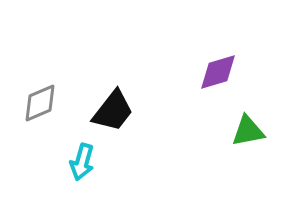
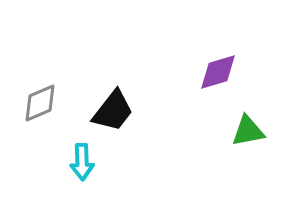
cyan arrow: rotated 18 degrees counterclockwise
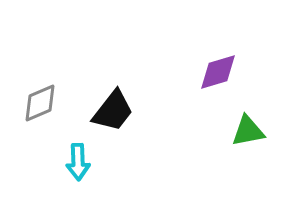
cyan arrow: moved 4 px left
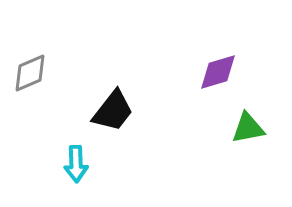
gray diamond: moved 10 px left, 30 px up
green triangle: moved 3 px up
cyan arrow: moved 2 px left, 2 px down
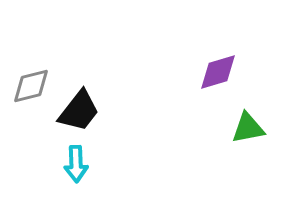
gray diamond: moved 1 px right, 13 px down; rotated 9 degrees clockwise
black trapezoid: moved 34 px left
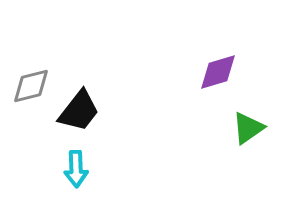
green triangle: rotated 24 degrees counterclockwise
cyan arrow: moved 5 px down
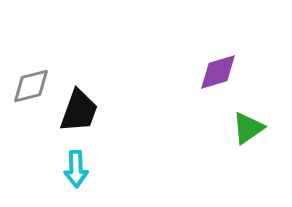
black trapezoid: rotated 18 degrees counterclockwise
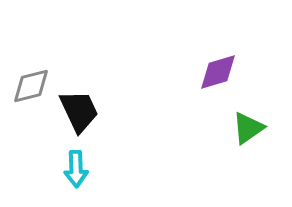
black trapezoid: rotated 45 degrees counterclockwise
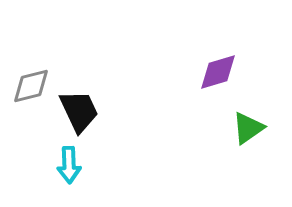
cyan arrow: moved 7 px left, 4 px up
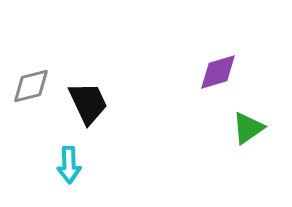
black trapezoid: moved 9 px right, 8 px up
